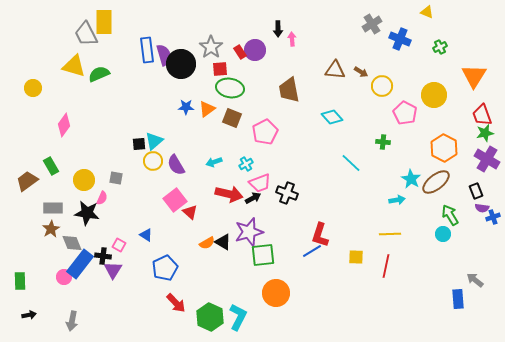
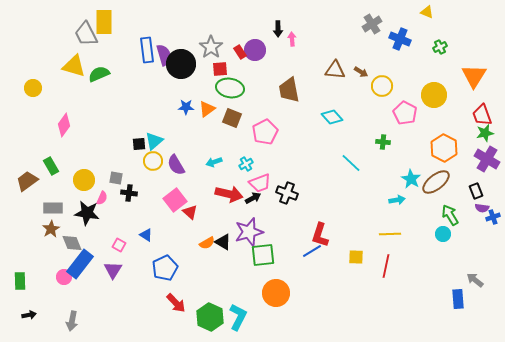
black cross at (103, 256): moved 26 px right, 63 px up
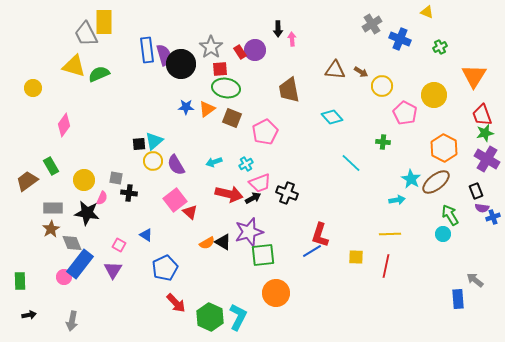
green ellipse at (230, 88): moved 4 px left
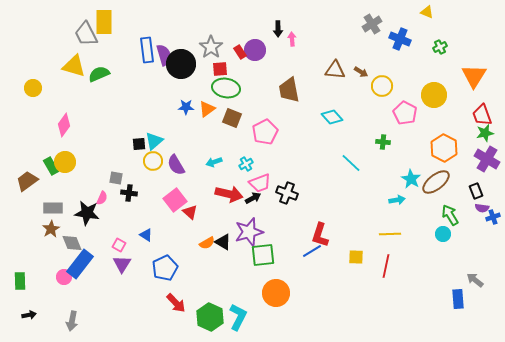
yellow circle at (84, 180): moved 19 px left, 18 px up
purple triangle at (113, 270): moved 9 px right, 6 px up
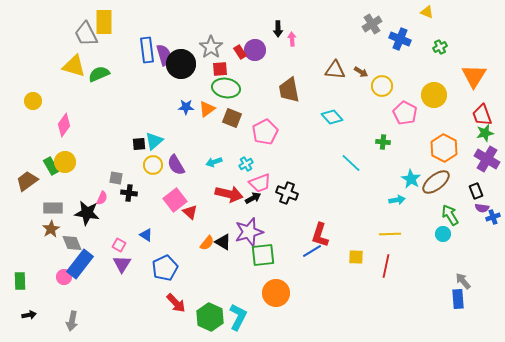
yellow circle at (33, 88): moved 13 px down
yellow circle at (153, 161): moved 4 px down
orange semicircle at (207, 243): rotated 21 degrees counterclockwise
gray arrow at (475, 280): moved 12 px left, 1 px down; rotated 12 degrees clockwise
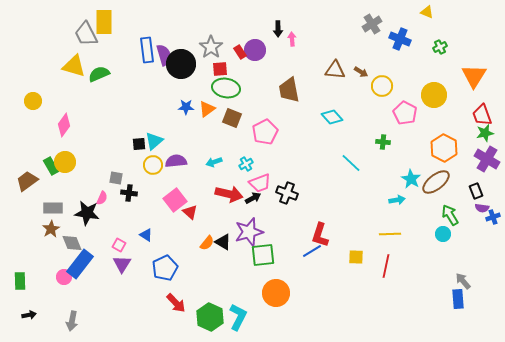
purple semicircle at (176, 165): moved 4 px up; rotated 115 degrees clockwise
